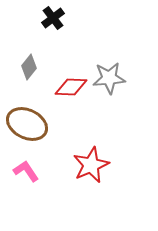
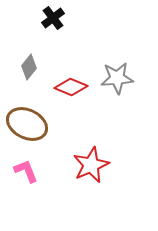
gray star: moved 8 px right
red diamond: rotated 20 degrees clockwise
pink L-shape: rotated 12 degrees clockwise
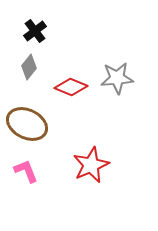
black cross: moved 18 px left, 13 px down
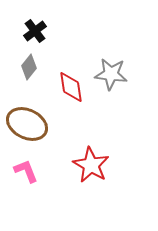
gray star: moved 6 px left, 4 px up; rotated 12 degrees clockwise
red diamond: rotated 60 degrees clockwise
red star: rotated 18 degrees counterclockwise
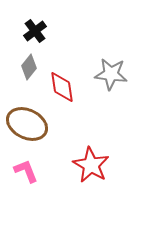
red diamond: moved 9 px left
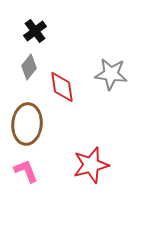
brown ellipse: rotated 69 degrees clockwise
red star: rotated 27 degrees clockwise
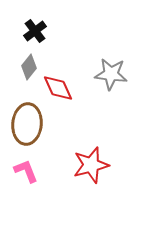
red diamond: moved 4 px left, 1 px down; rotated 16 degrees counterclockwise
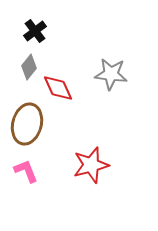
brown ellipse: rotated 9 degrees clockwise
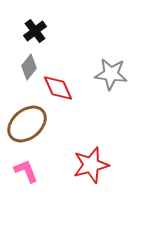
brown ellipse: rotated 36 degrees clockwise
